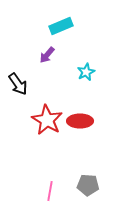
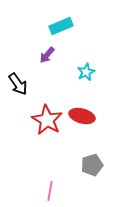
red ellipse: moved 2 px right, 5 px up; rotated 15 degrees clockwise
gray pentagon: moved 4 px right, 20 px up; rotated 20 degrees counterclockwise
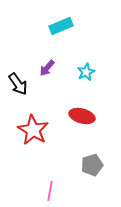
purple arrow: moved 13 px down
red star: moved 14 px left, 10 px down
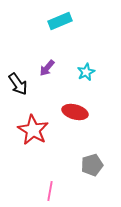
cyan rectangle: moved 1 px left, 5 px up
red ellipse: moved 7 px left, 4 px up
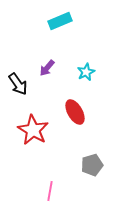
red ellipse: rotated 45 degrees clockwise
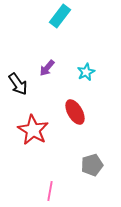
cyan rectangle: moved 5 px up; rotated 30 degrees counterclockwise
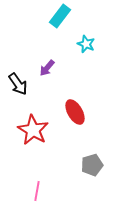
cyan star: moved 28 px up; rotated 24 degrees counterclockwise
pink line: moved 13 px left
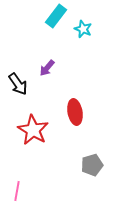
cyan rectangle: moved 4 px left
cyan star: moved 3 px left, 15 px up
red ellipse: rotated 20 degrees clockwise
pink line: moved 20 px left
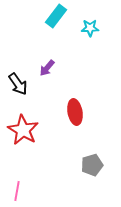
cyan star: moved 7 px right, 1 px up; rotated 24 degrees counterclockwise
red star: moved 10 px left
